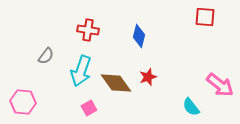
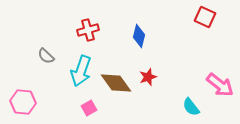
red square: rotated 20 degrees clockwise
red cross: rotated 25 degrees counterclockwise
gray semicircle: rotated 96 degrees clockwise
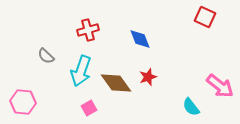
blue diamond: moved 1 px right, 3 px down; rotated 35 degrees counterclockwise
pink arrow: moved 1 px down
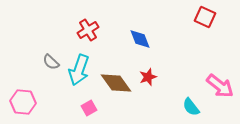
red cross: rotated 15 degrees counterclockwise
gray semicircle: moved 5 px right, 6 px down
cyan arrow: moved 2 px left, 1 px up
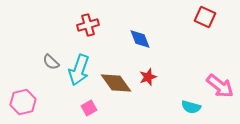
red cross: moved 5 px up; rotated 15 degrees clockwise
pink hexagon: rotated 20 degrees counterclockwise
cyan semicircle: rotated 36 degrees counterclockwise
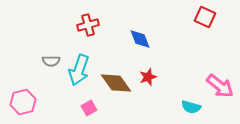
gray semicircle: moved 1 px up; rotated 42 degrees counterclockwise
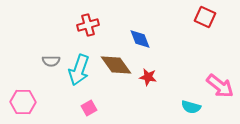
red star: rotated 30 degrees clockwise
brown diamond: moved 18 px up
pink hexagon: rotated 15 degrees clockwise
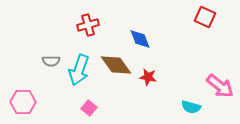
pink square: rotated 21 degrees counterclockwise
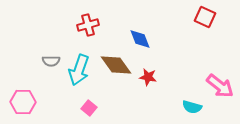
cyan semicircle: moved 1 px right
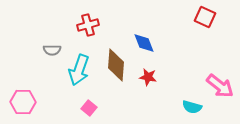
blue diamond: moved 4 px right, 4 px down
gray semicircle: moved 1 px right, 11 px up
brown diamond: rotated 40 degrees clockwise
